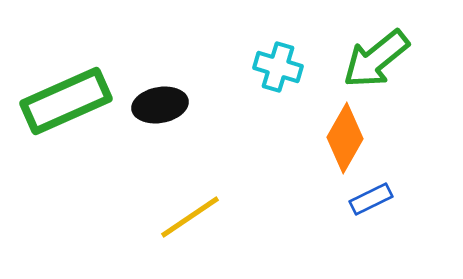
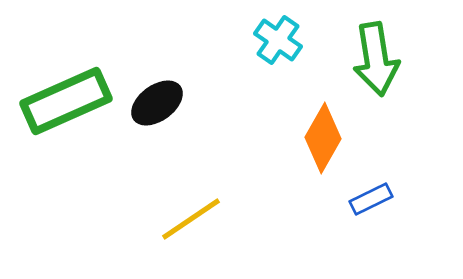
green arrow: rotated 60 degrees counterclockwise
cyan cross: moved 27 px up; rotated 18 degrees clockwise
black ellipse: moved 3 px left, 2 px up; rotated 26 degrees counterclockwise
orange diamond: moved 22 px left
yellow line: moved 1 px right, 2 px down
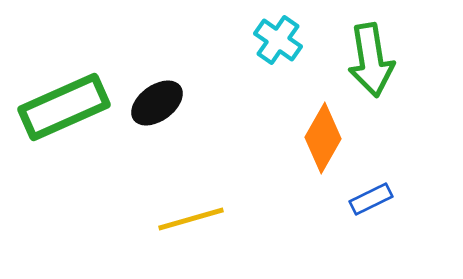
green arrow: moved 5 px left, 1 px down
green rectangle: moved 2 px left, 6 px down
yellow line: rotated 18 degrees clockwise
